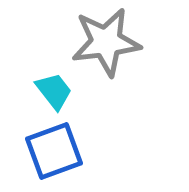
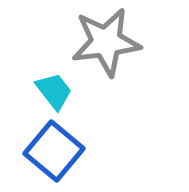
blue square: rotated 30 degrees counterclockwise
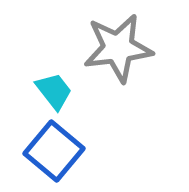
gray star: moved 12 px right, 6 px down
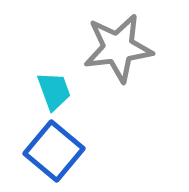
cyan trapezoid: rotated 18 degrees clockwise
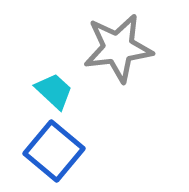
cyan trapezoid: rotated 27 degrees counterclockwise
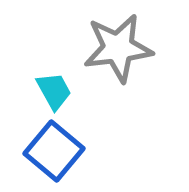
cyan trapezoid: rotated 18 degrees clockwise
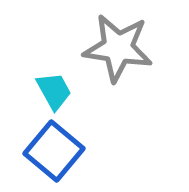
gray star: rotated 16 degrees clockwise
